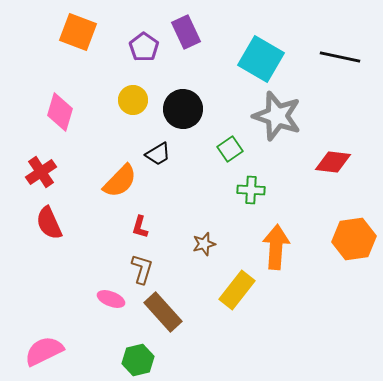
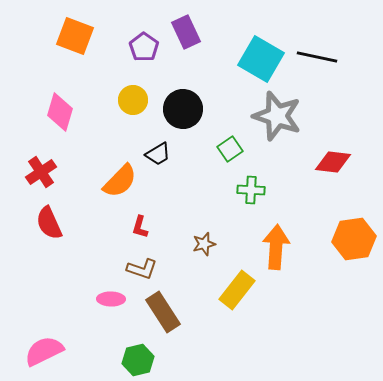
orange square: moved 3 px left, 4 px down
black line: moved 23 px left
brown L-shape: rotated 92 degrees clockwise
pink ellipse: rotated 20 degrees counterclockwise
brown rectangle: rotated 9 degrees clockwise
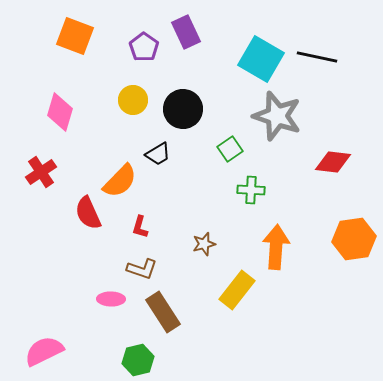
red semicircle: moved 39 px right, 10 px up
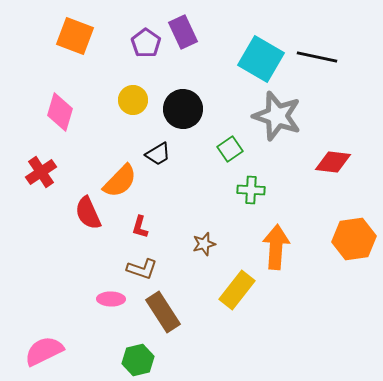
purple rectangle: moved 3 px left
purple pentagon: moved 2 px right, 4 px up
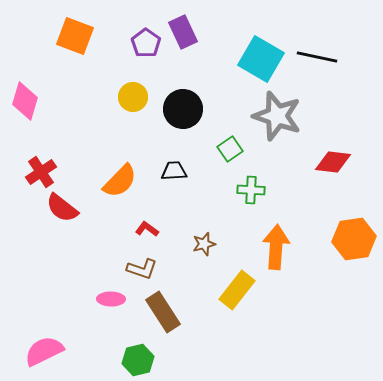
yellow circle: moved 3 px up
pink diamond: moved 35 px left, 11 px up
black trapezoid: moved 16 px right, 17 px down; rotated 152 degrees counterclockwise
red semicircle: moved 26 px left, 5 px up; rotated 28 degrees counterclockwise
red L-shape: moved 7 px right, 2 px down; rotated 110 degrees clockwise
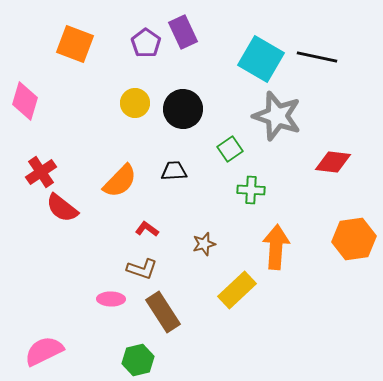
orange square: moved 8 px down
yellow circle: moved 2 px right, 6 px down
yellow rectangle: rotated 9 degrees clockwise
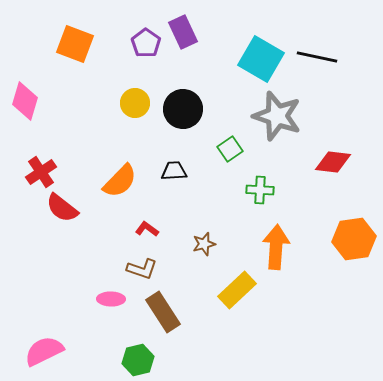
green cross: moved 9 px right
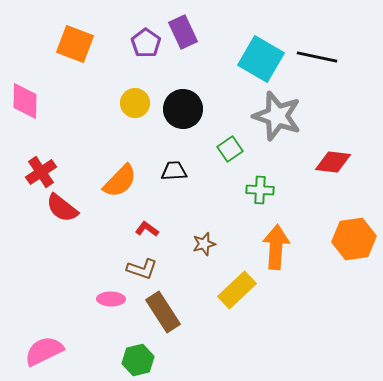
pink diamond: rotated 15 degrees counterclockwise
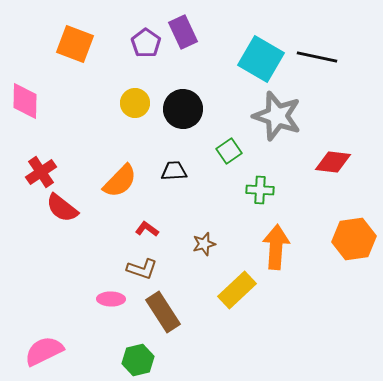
green square: moved 1 px left, 2 px down
